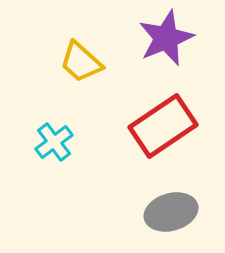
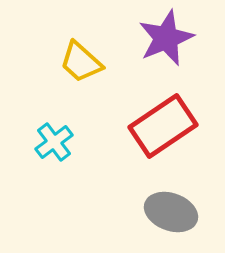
gray ellipse: rotated 36 degrees clockwise
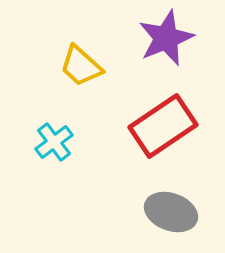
yellow trapezoid: moved 4 px down
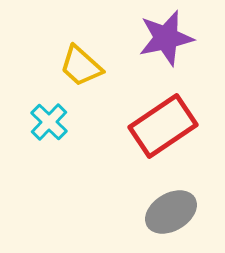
purple star: rotated 10 degrees clockwise
cyan cross: moved 5 px left, 20 px up; rotated 9 degrees counterclockwise
gray ellipse: rotated 51 degrees counterclockwise
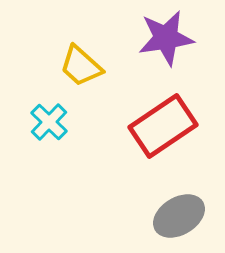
purple star: rotated 4 degrees clockwise
gray ellipse: moved 8 px right, 4 px down
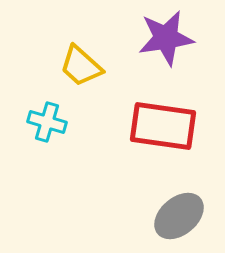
cyan cross: moved 2 px left; rotated 27 degrees counterclockwise
red rectangle: rotated 42 degrees clockwise
gray ellipse: rotated 9 degrees counterclockwise
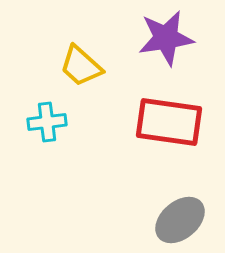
cyan cross: rotated 24 degrees counterclockwise
red rectangle: moved 6 px right, 4 px up
gray ellipse: moved 1 px right, 4 px down
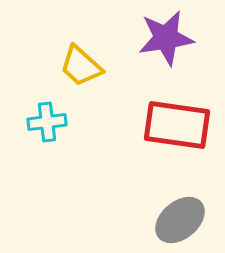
red rectangle: moved 8 px right, 3 px down
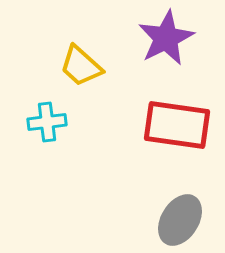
purple star: rotated 18 degrees counterclockwise
gray ellipse: rotated 18 degrees counterclockwise
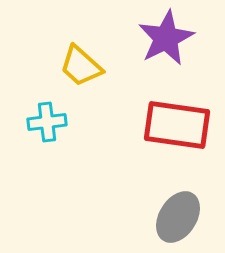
gray ellipse: moved 2 px left, 3 px up
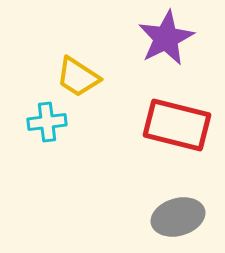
yellow trapezoid: moved 3 px left, 11 px down; rotated 9 degrees counterclockwise
red rectangle: rotated 6 degrees clockwise
gray ellipse: rotated 42 degrees clockwise
